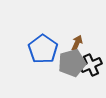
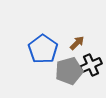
brown arrow: rotated 21 degrees clockwise
gray pentagon: moved 3 px left, 8 px down
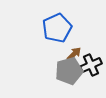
brown arrow: moved 3 px left, 11 px down
blue pentagon: moved 14 px right, 21 px up; rotated 12 degrees clockwise
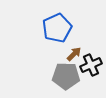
gray pentagon: moved 3 px left, 5 px down; rotated 16 degrees clockwise
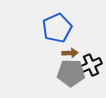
brown arrow: moved 4 px left, 1 px up; rotated 42 degrees clockwise
gray pentagon: moved 5 px right, 3 px up
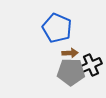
blue pentagon: rotated 24 degrees counterclockwise
gray pentagon: moved 1 px up
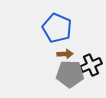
brown arrow: moved 5 px left, 1 px down
gray pentagon: moved 1 px left, 2 px down
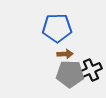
blue pentagon: rotated 24 degrees counterclockwise
black cross: moved 5 px down
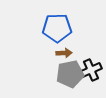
brown arrow: moved 1 px left, 1 px up
gray pentagon: rotated 12 degrees counterclockwise
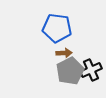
blue pentagon: rotated 8 degrees clockwise
gray pentagon: moved 3 px up; rotated 16 degrees counterclockwise
